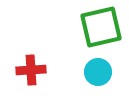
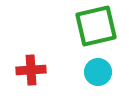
green square: moved 5 px left, 1 px up
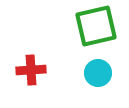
cyan circle: moved 1 px down
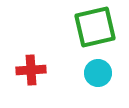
green square: moved 1 px left, 1 px down
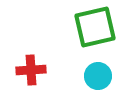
cyan circle: moved 3 px down
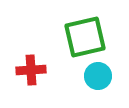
green square: moved 10 px left, 10 px down
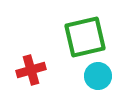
red cross: rotated 12 degrees counterclockwise
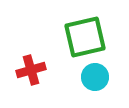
cyan circle: moved 3 px left, 1 px down
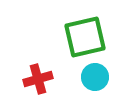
red cross: moved 7 px right, 9 px down
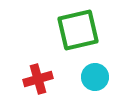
green square: moved 7 px left, 7 px up
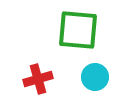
green square: rotated 18 degrees clockwise
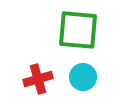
cyan circle: moved 12 px left
